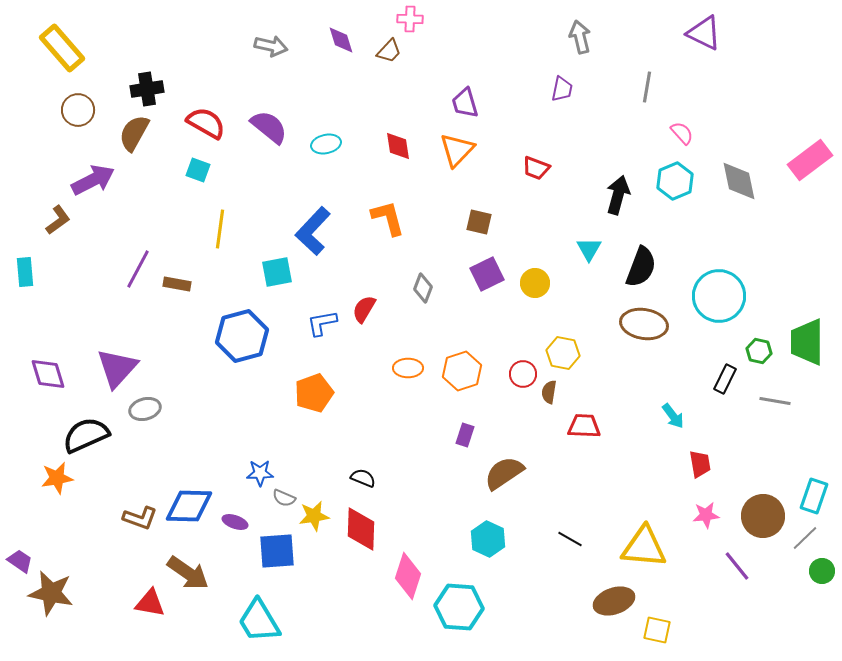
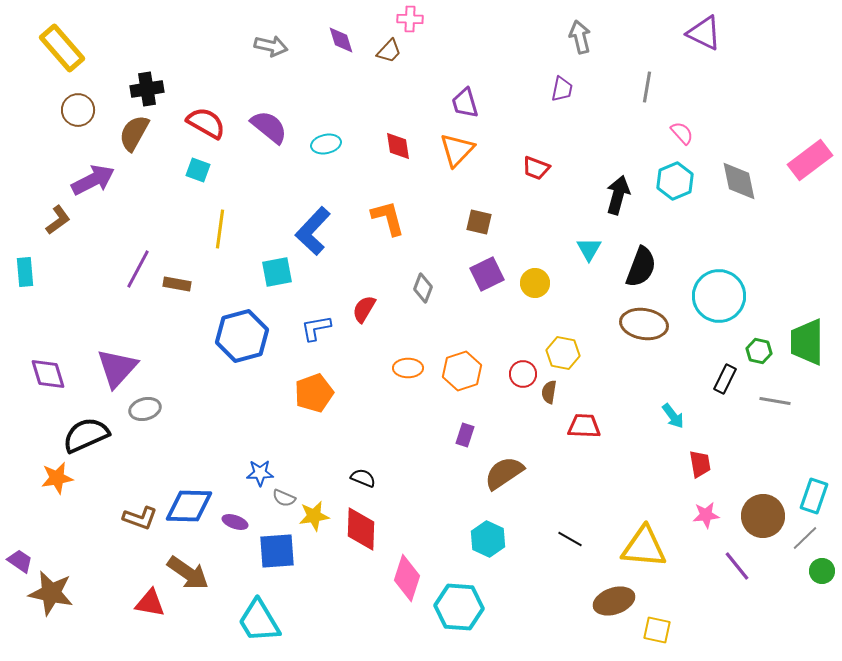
blue L-shape at (322, 323): moved 6 px left, 5 px down
pink diamond at (408, 576): moved 1 px left, 2 px down
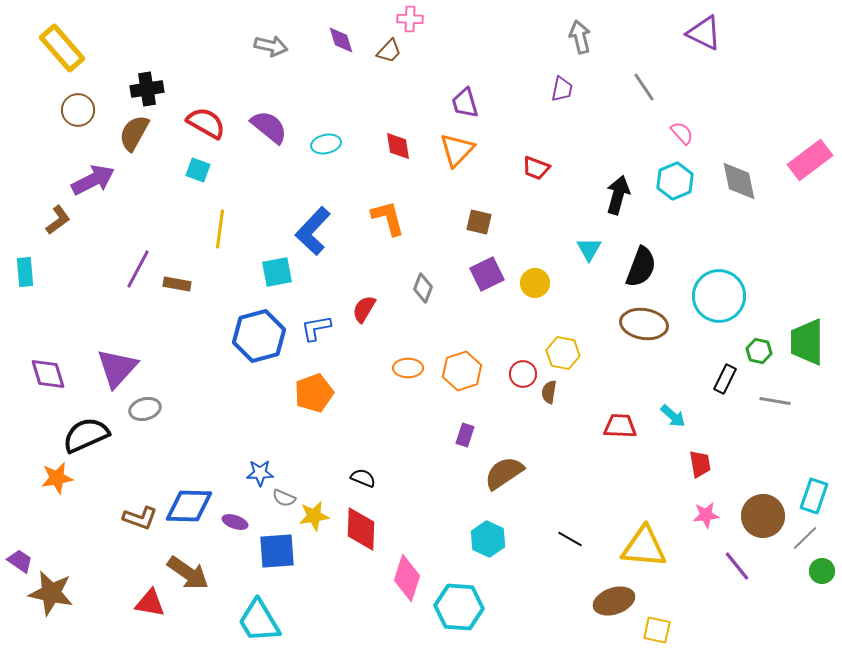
gray line at (647, 87): moved 3 px left; rotated 44 degrees counterclockwise
blue hexagon at (242, 336): moved 17 px right
cyan arrow at (673, 416): rotated 12 degrees counterclockwise
red trapezoid at (584, 426): moved 36 px right
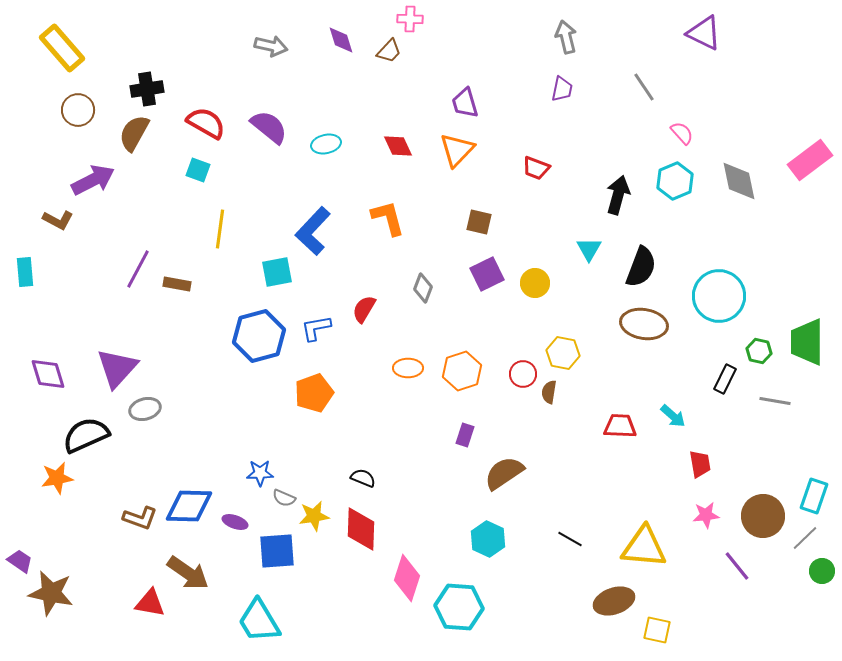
gray arrow at (580, 37): moved 14 px left
red diamond at (398, 146): rotated 16 degrees counterclockwise
brown L-shape at (58, 220): rotated 64 degrees clockwise
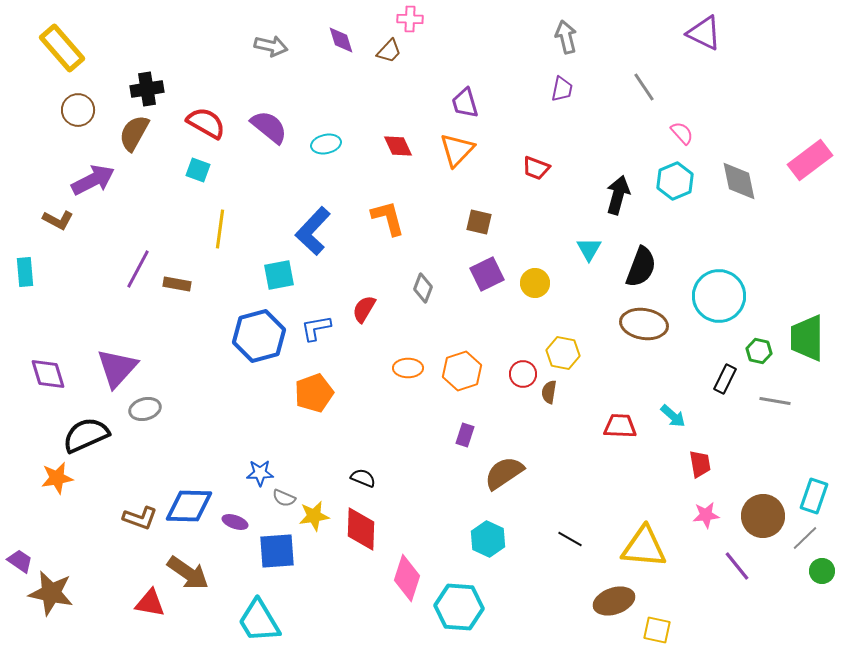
cyan square at (277, 272): moved 2 px right, 3 px down
green trapezoid at (807, 342): moved 4 px up
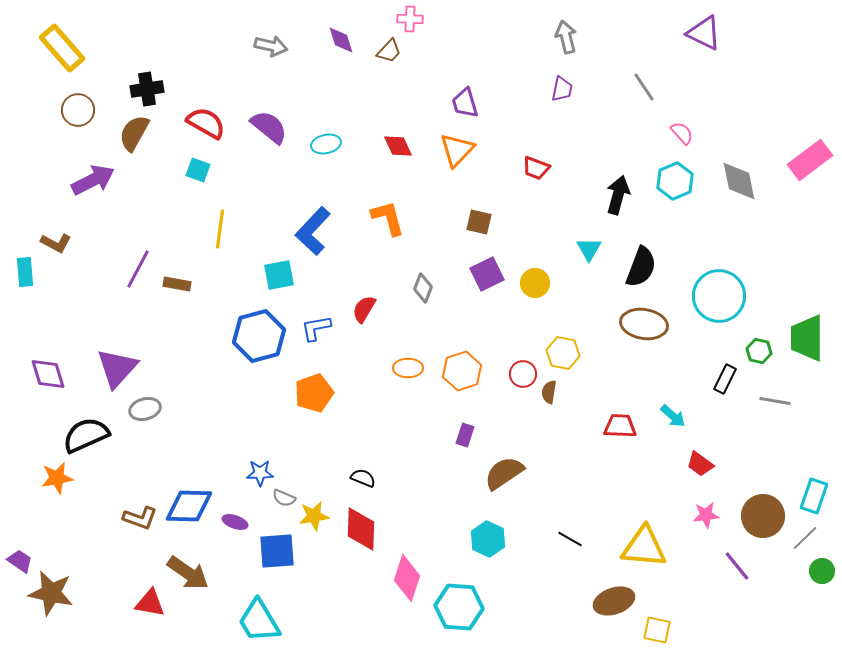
brown L-shape at (58, 220): moved 2 px left, 23 px down
red trapezoid at (700, 464): rotated 136 degrees clockwise
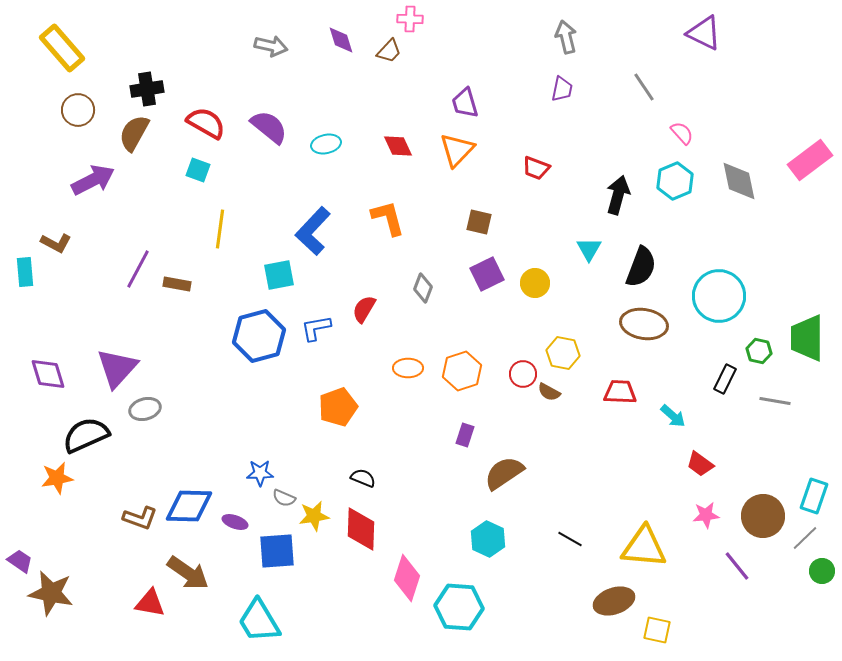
brown semicircle at (549, 392): rotated 70 degrees counterclockwise
orange pentagon at (314, 393): moved 24 px right, 14 px down
red trapezoid at (620, 426): moved 34 px up
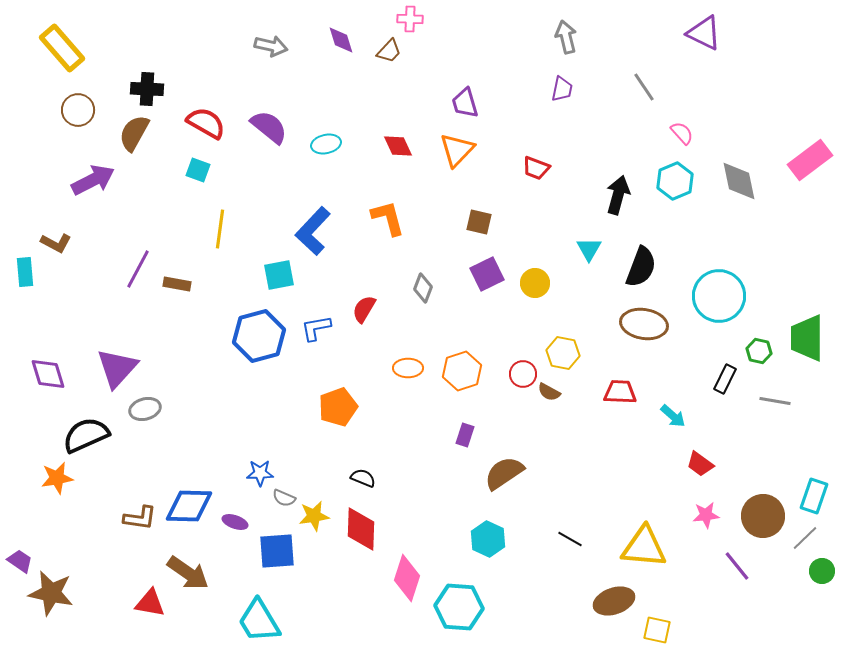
black cross at (147, 89): rotated 12 degrees clockwise
brown L-shape at (140, 518): rotated 12 degrees counterclockwise
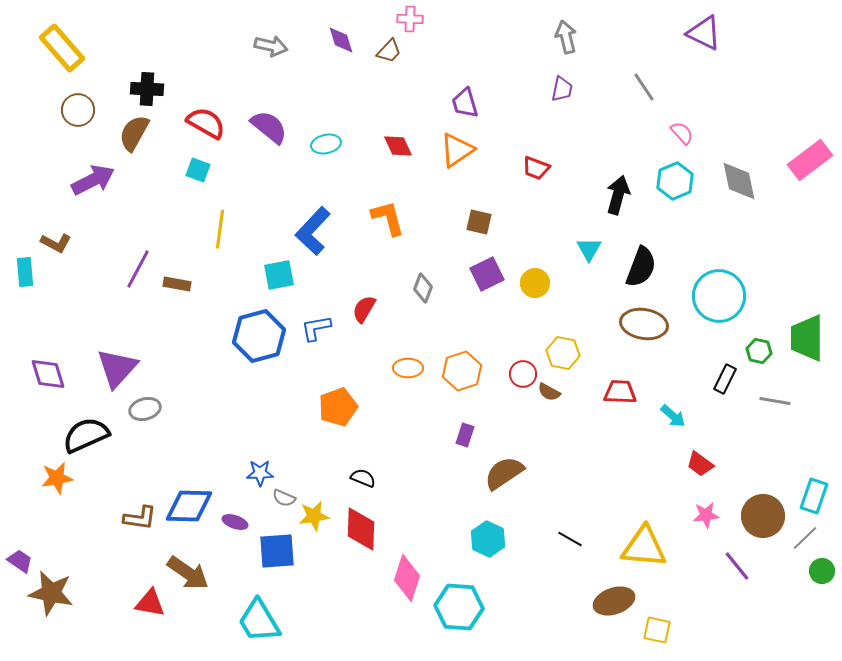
orange triangle at (457, 150): rotated 12 degrees clockwise
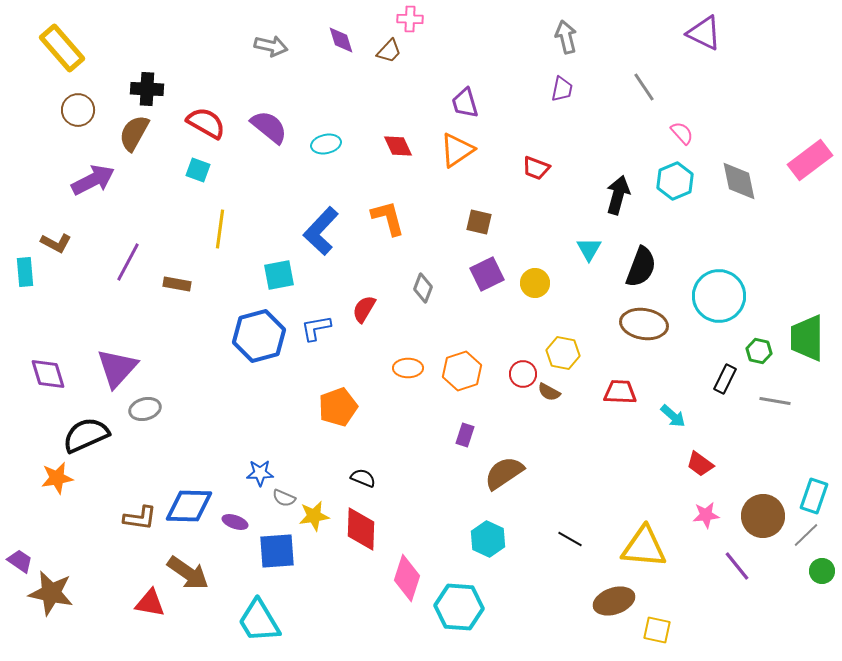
blue L-shape at (313, 231): moved 8 px right
purple line at (138, 269): moved 10 px left, 7 px up
gray line at (805, 538): moved 1 px right, 3 px up
